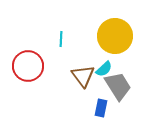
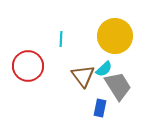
blue rectangle: moved 1 px left
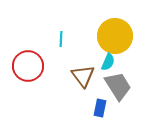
cyan semicircle: moved 4 px right, 7 px up; rotated 24 degrees counterclockwise
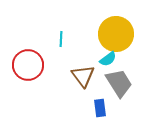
yellow circle: moved 1 px right, 2 px up
cyan semicircle: moved 3 px up; rotated 30 degrees clockwise
red circle: moved 1 px up
gray trapezoid: moved 1 px right, 3 px up
blue rectangle: rotated 18 degrees counterclockwise
